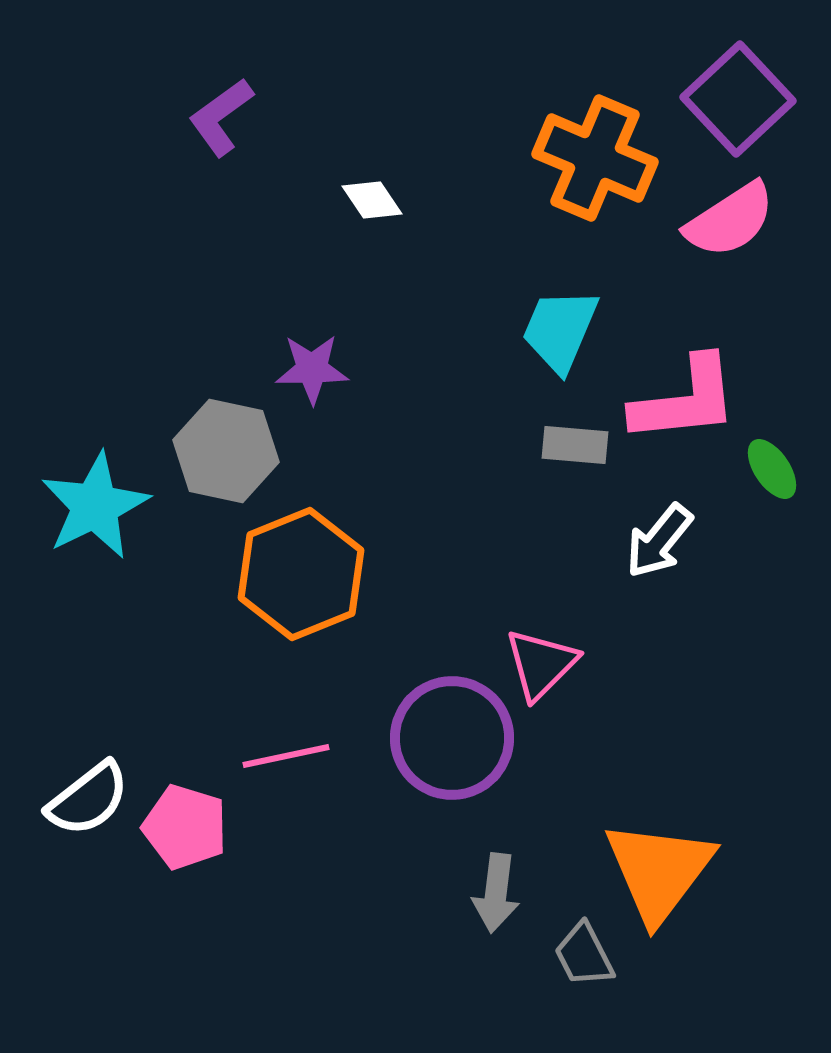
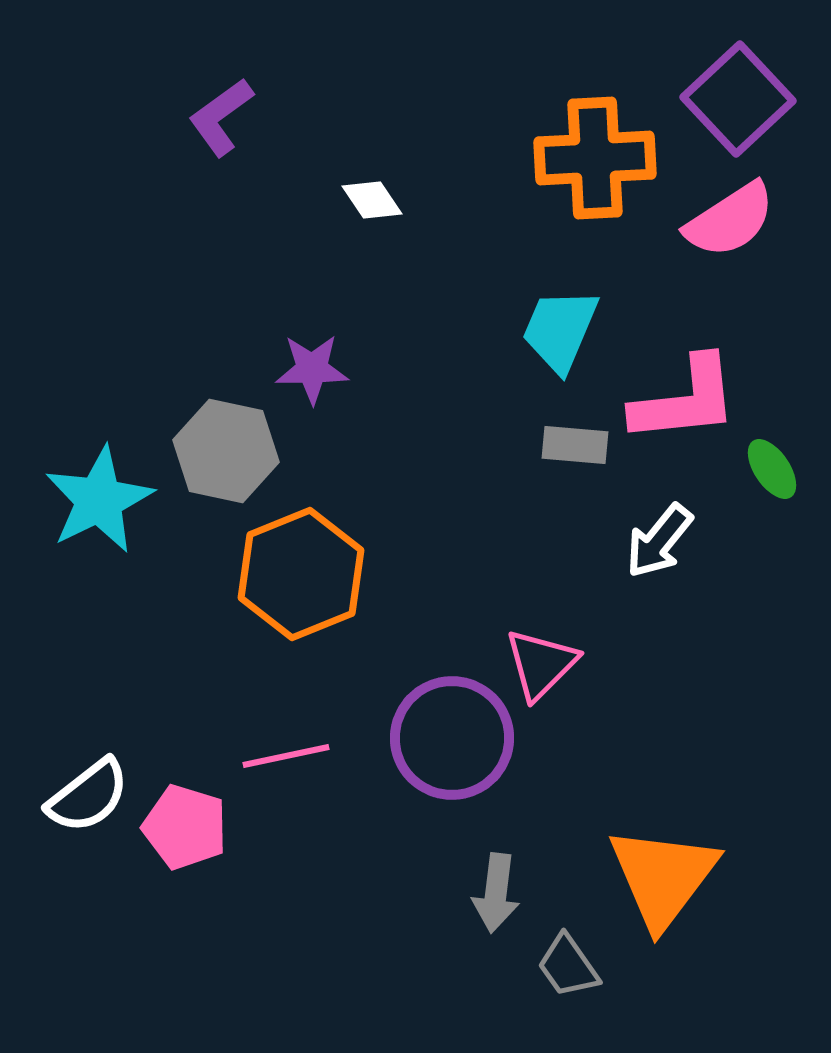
orange cross: rotated 26 degrees counterclockwise
cyan star: moved 4 px right, 6 px up
white semicircle: moved 3 px up
orange triangle: moved 4 px right, 6 px down
gray trapezoid: moved 16 px left, 11 px down; rotated 8 degrees counterclockwise
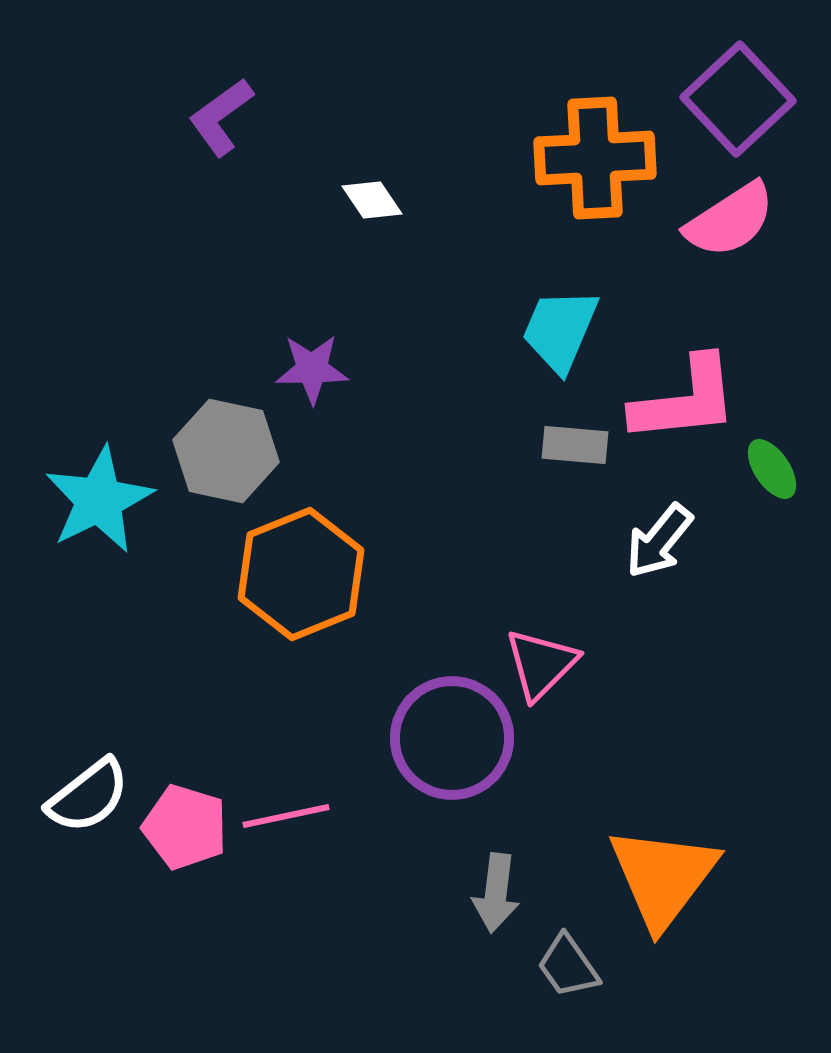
pink line: moved 60 px down
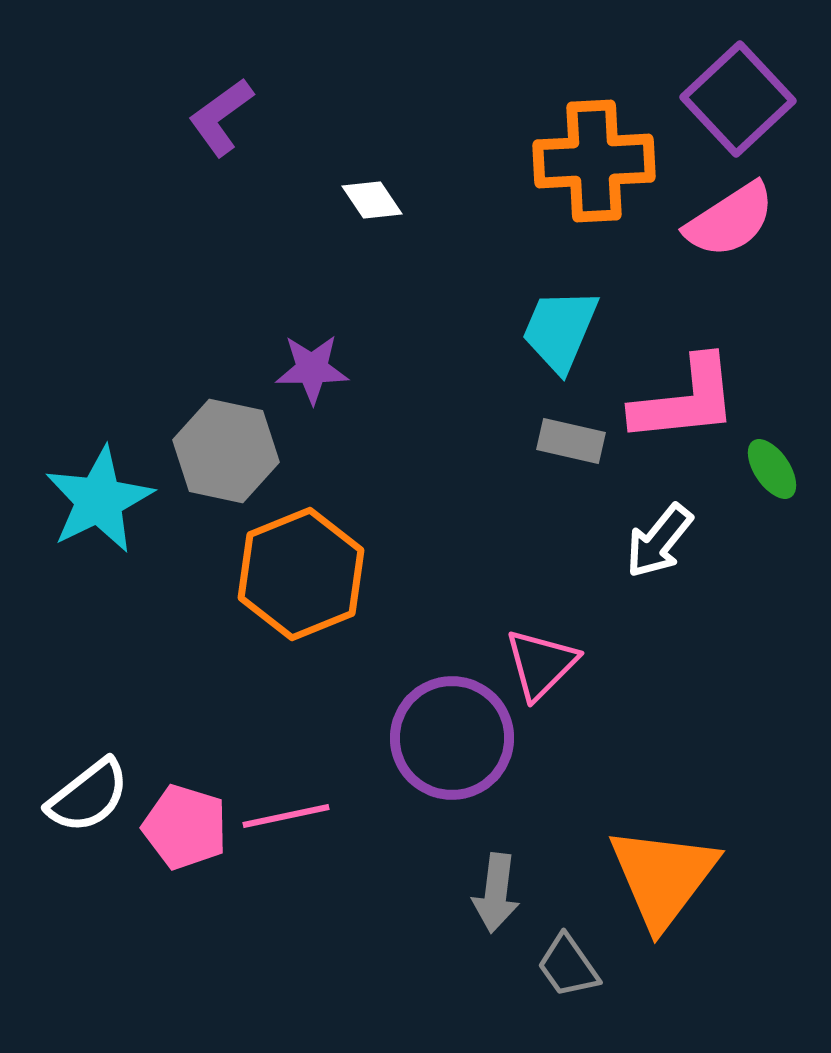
orange cross: moved 1 px left, 3 px down
gray rectangle: moved 4 px left, 4 px up; rotated 8 degrees clockwise
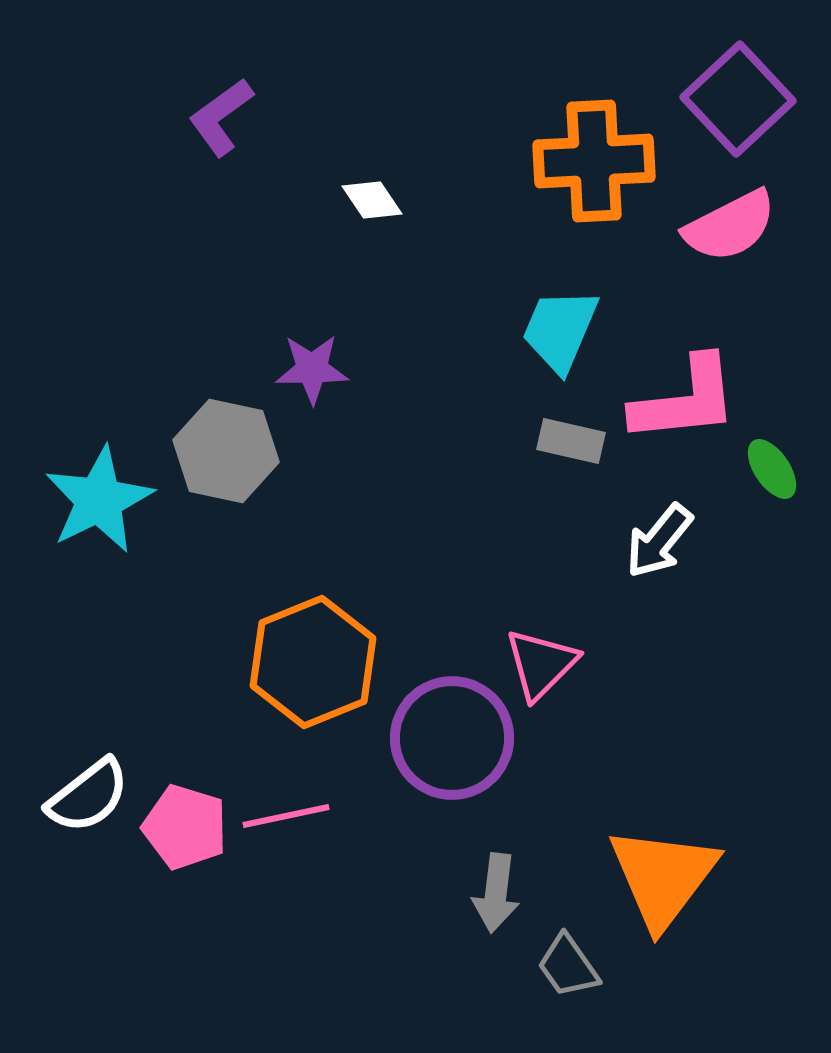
pink semicircle: moved 6 px down; rotated 6 degrees clockwise
orange hexagon: moved 12 px right, 88 px down
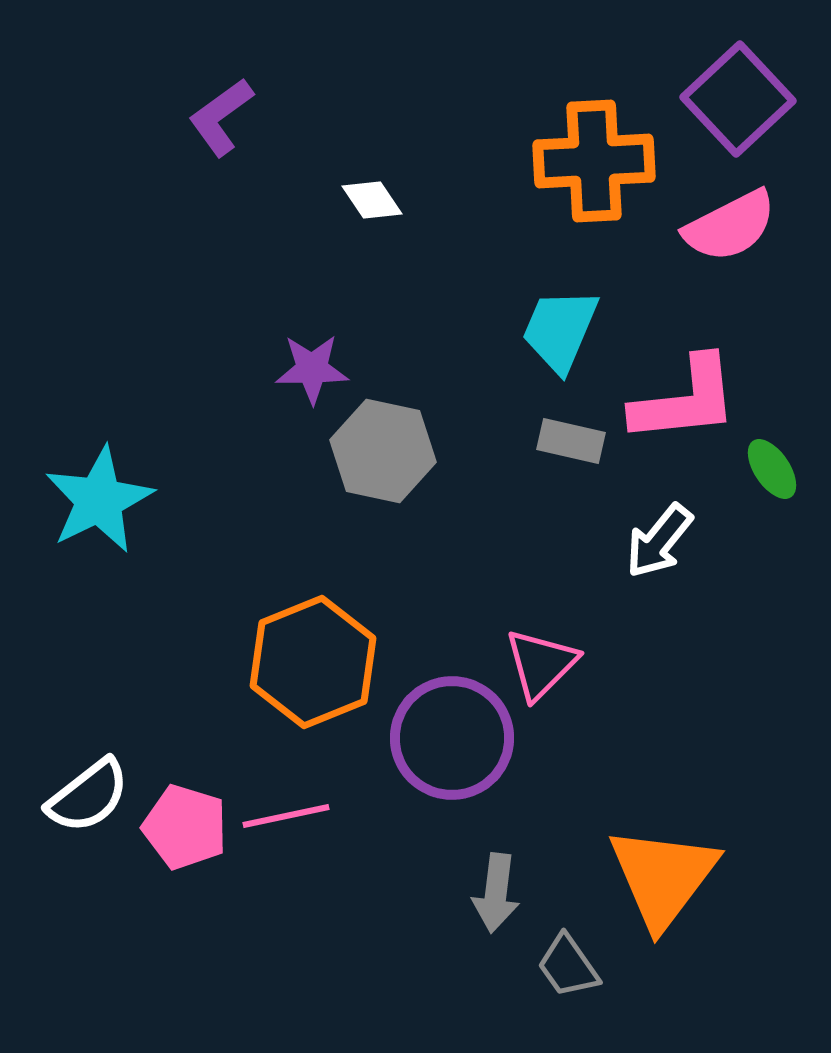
gray hexagon: moved 157 px right
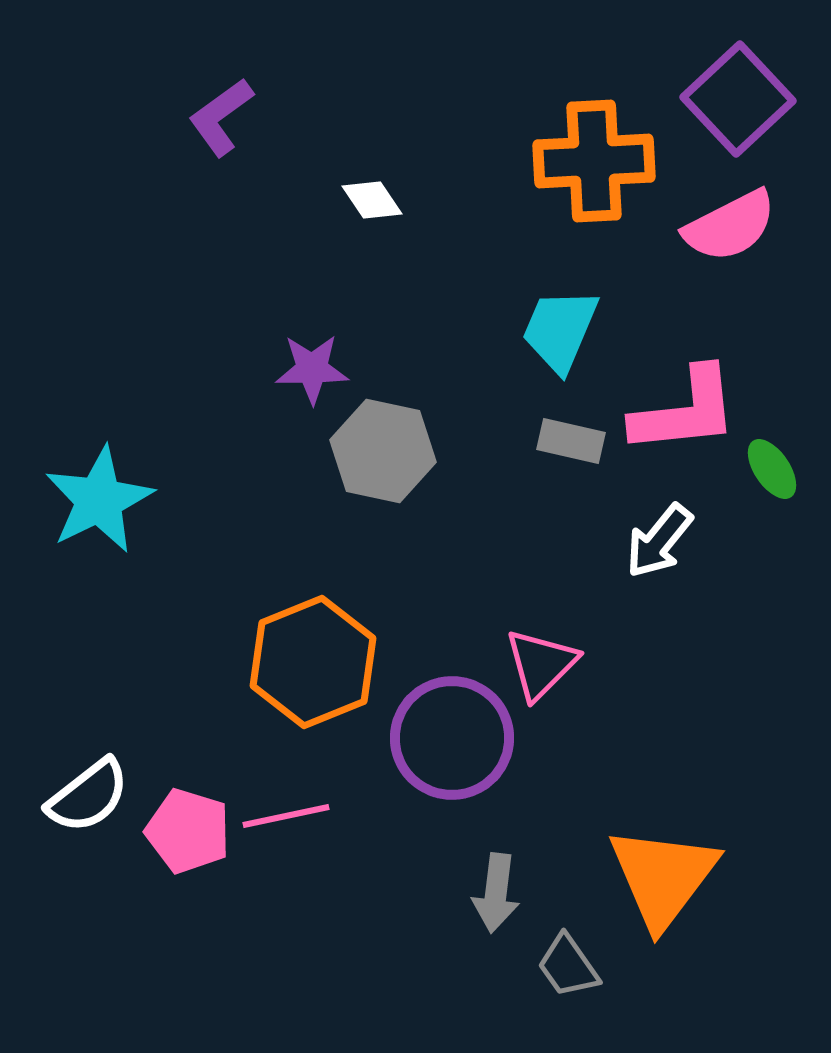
pink L-shape: moved 11 px down
pink pentagon: moved 3 px right, 4 px down
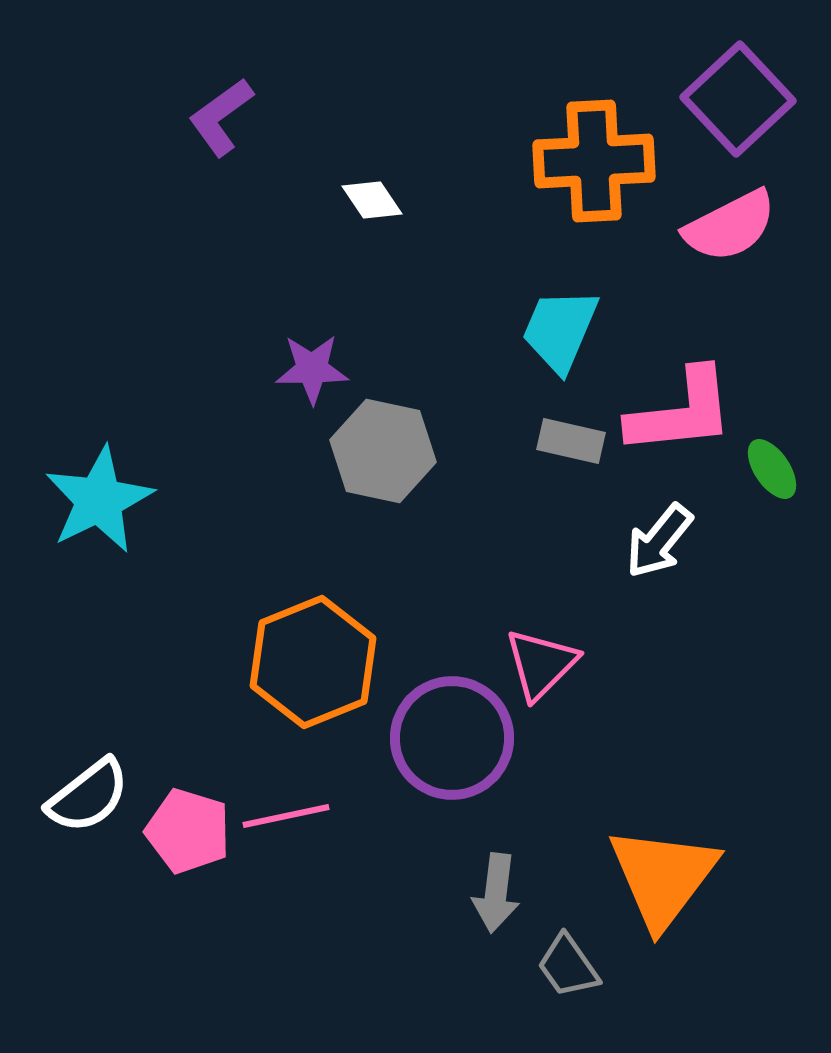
pink L-shape: moved 4 px left, 1 px down
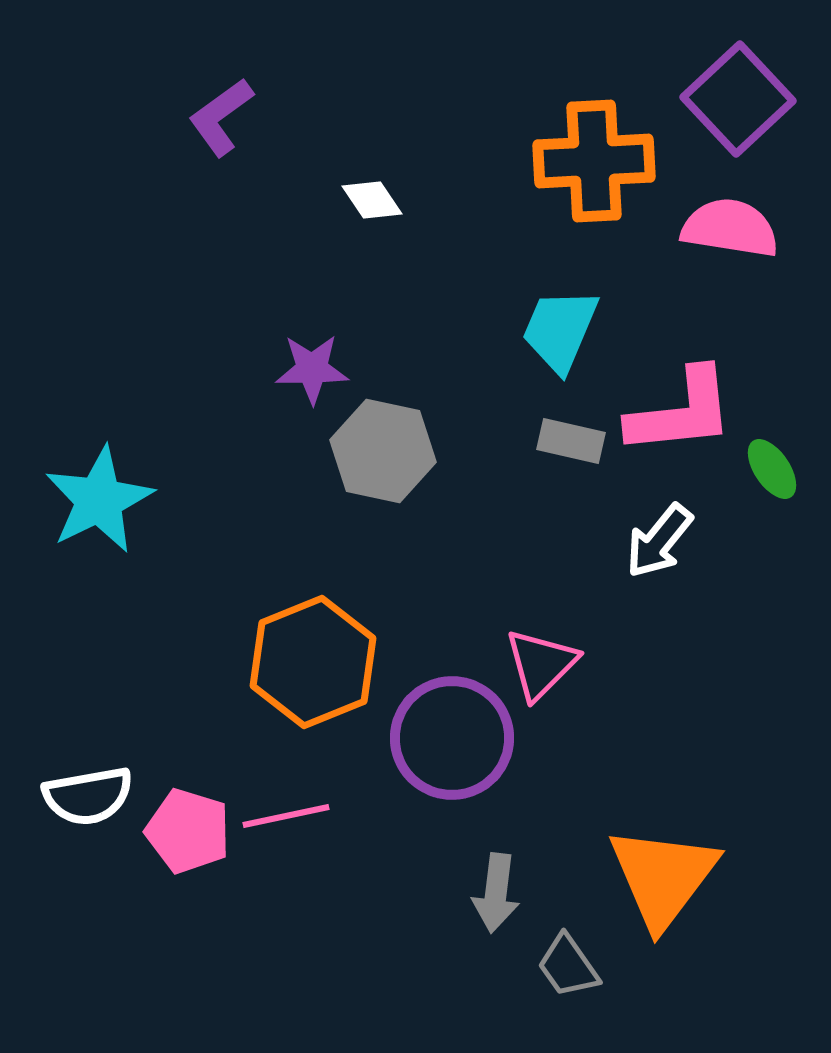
pink semicircle: moved 2 px down; rotated 144 degrees counterclockwise
white semicircle: rotated 28 degrees clockwise
